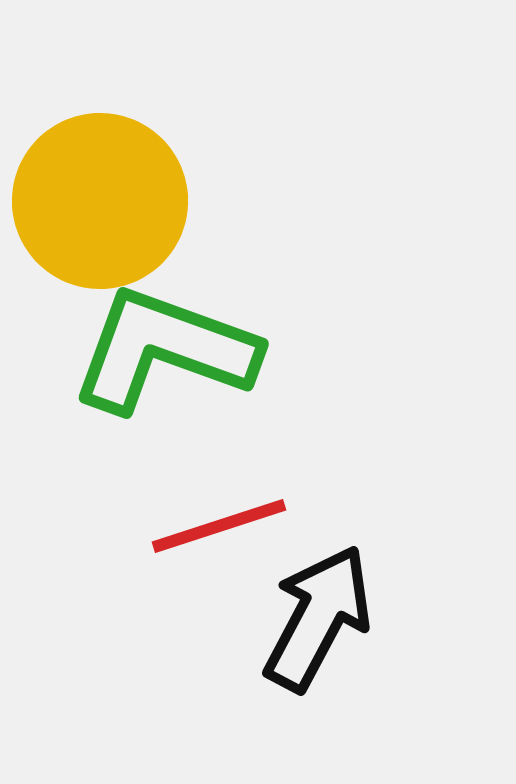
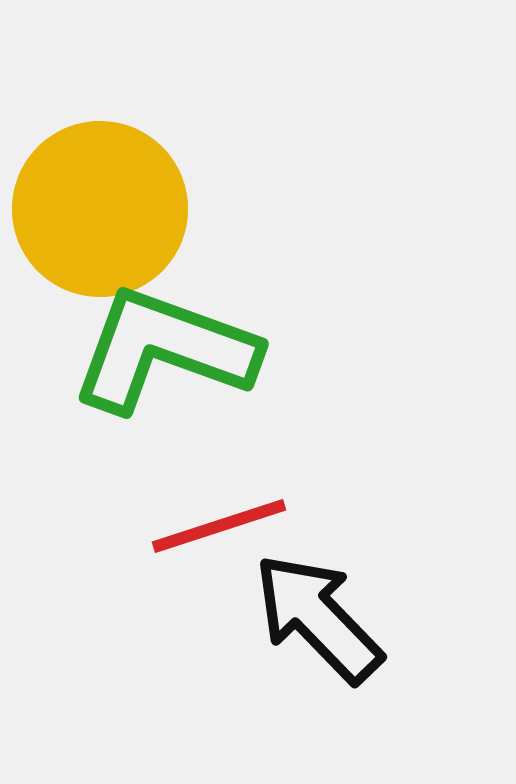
yellow circle: moved 8 px down
black arrow: rotated 72 degrees counterclockwise
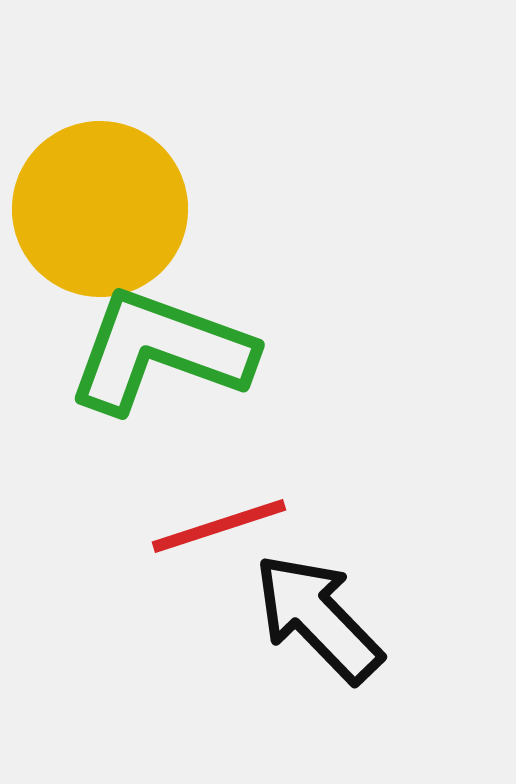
green L-shape: moved 4 px left, 1 px down
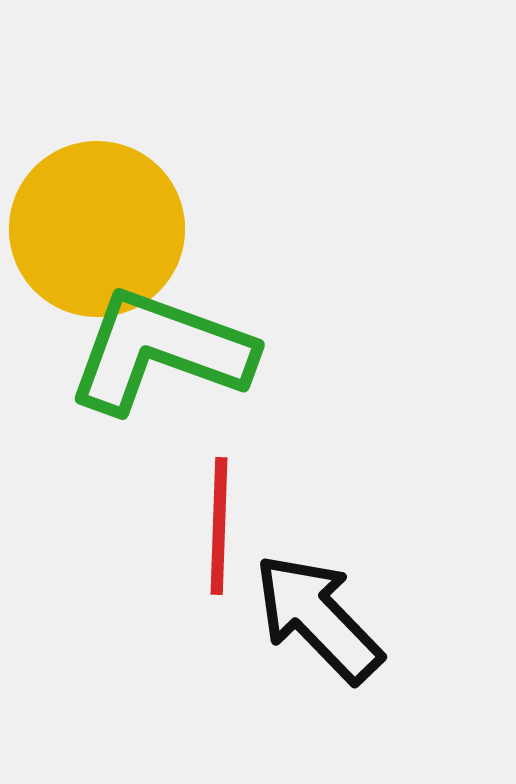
yellow circle: moved 3 px left, 20 px down
red line: rotated 70 degrees counterclockwise
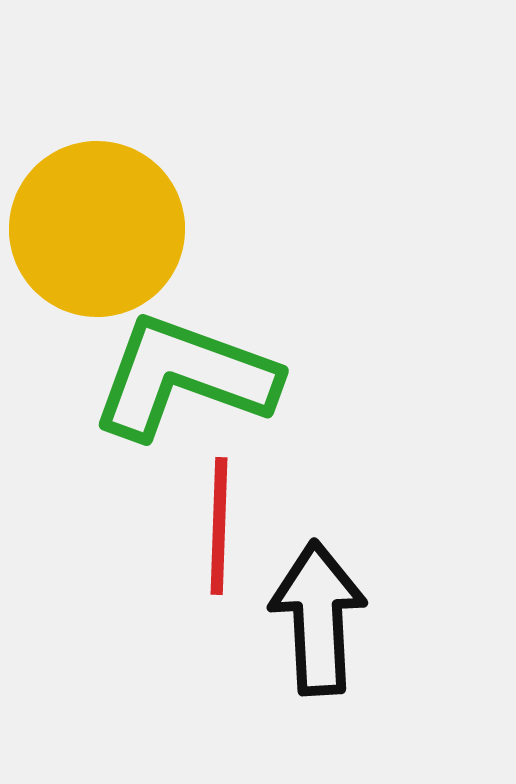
green L-shape: moved 24 px right, 26 px down
black arrow: rotated 41 degrees clockwise
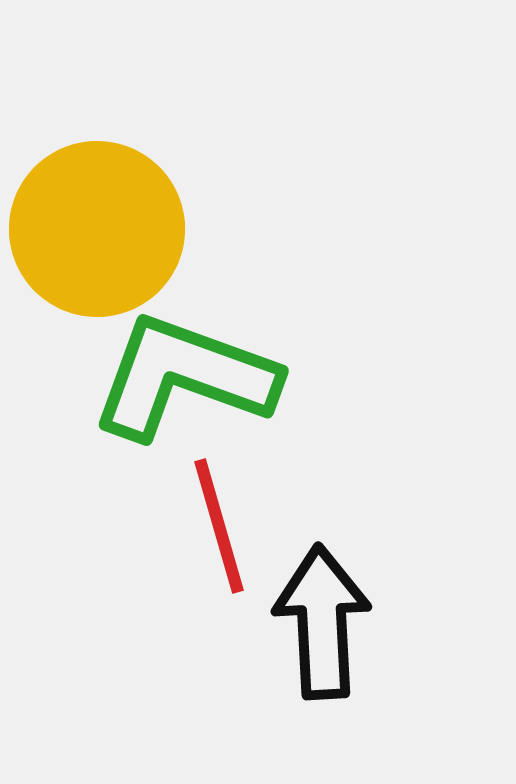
red line: rotated 18 degrees counterclockwise
black arrow: moved 4 px right, 4 px down
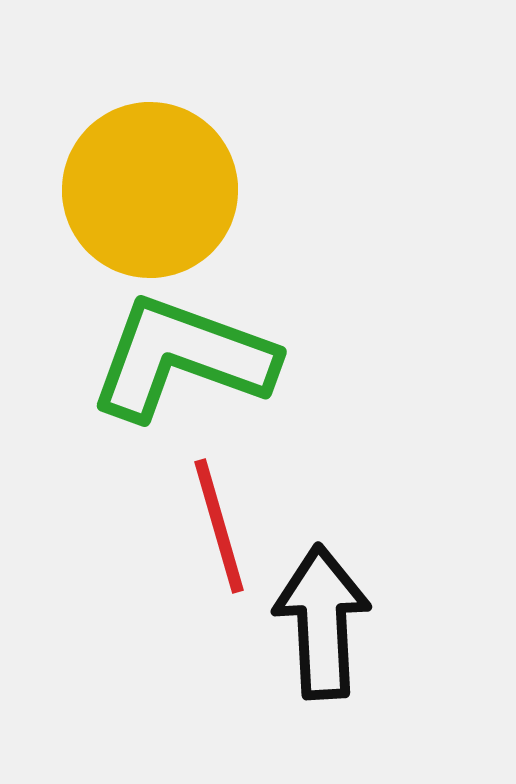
yellow circle: moved 53 px right, 39 px up
green L-shape: moved 2 px left, 19 px up
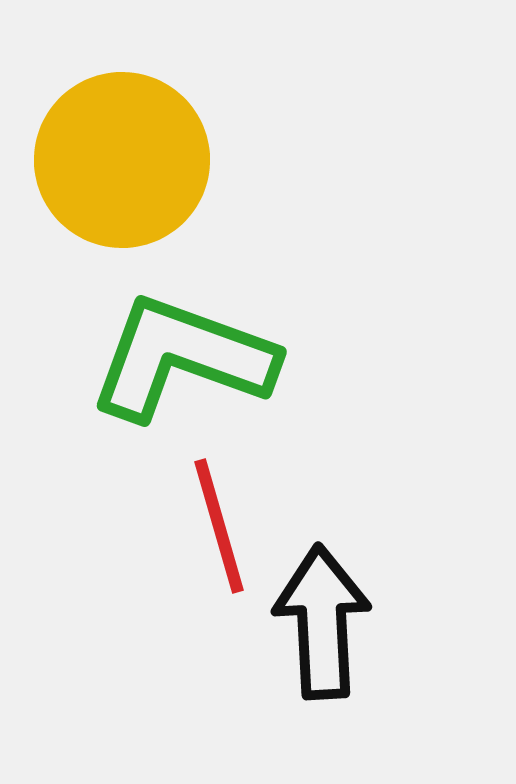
yellow circle: moved 28 px left, 30 px up
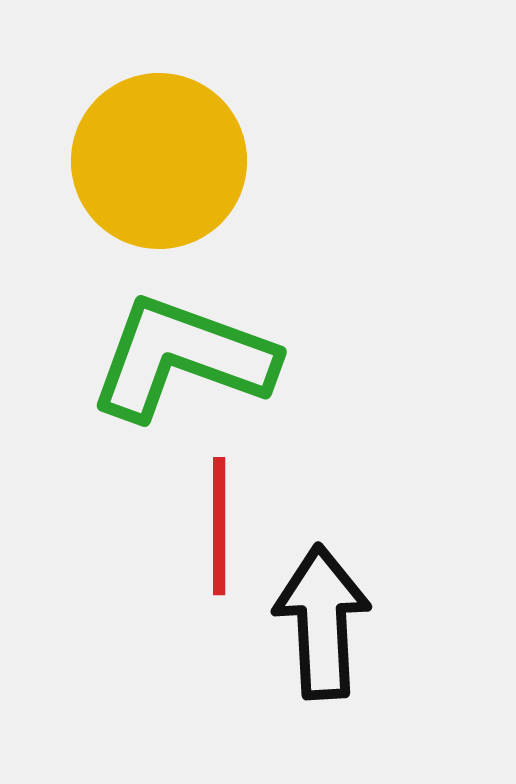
yellow circle: moved 37 px right, 1 px down
red line: rotated 16 degrees clockwise
